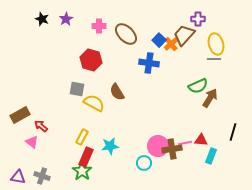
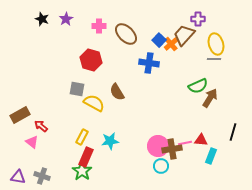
cyan star: moved 5 px up
cyan circle: moved 17 px right, 3 px down
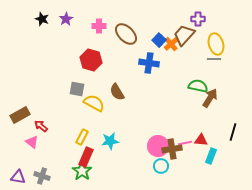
green semicircle: rotated 144 degrees counterclockwise
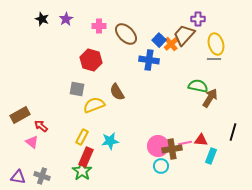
blue cross: moved 3 px up
yellow semicircle: moved 2 px down; rotated 50 degrees counterclockwise
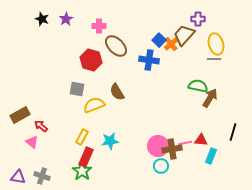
brown ellipse: moved 10 px left, 12 px down
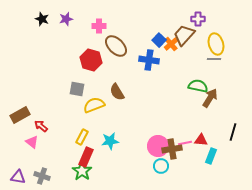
purple star: rotated 16 degrees clockwise
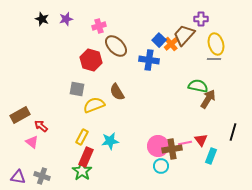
purple cross: moved 3 px right
pink cross: rotated 16 degrees counterclockwise
brown arrow: moved 2 px left, 1 px down
red triangle: rotated 48 degrees clockwise
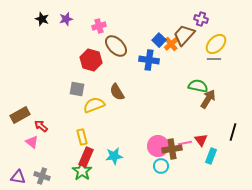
purple cross: rotated 16 degrees clockwise
yellow ellipse: rotated 60 degrees clockwise
yellow rectangle: rotated 42 degrees counterclockwise
cyan star: moved 4 px right, 15 px down
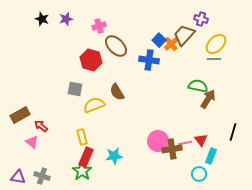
gray square: moved 2 px left
pink circle: moved 5 px up
cyan circle: moved 38 px right, 8 px down
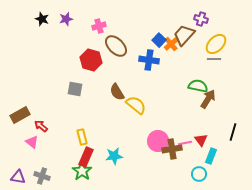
yellow semicircle: moved 42 px right; rotated 60 degrees clockwise
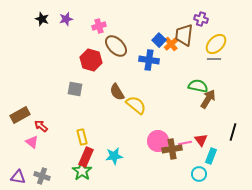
brown trapezoid: rotated 35 degrees counterclockwise
